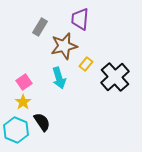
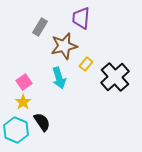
purple trapezoid: moved 1 px right, 1 px up
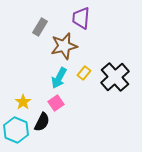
yellow rectangle: moved 2 px left, 9 px down
cyan arrow: rotated 45 degrees clockwise
pink square: moved 32 px right, 21 px down
black semicircle: rotated 60 degrees clockwise
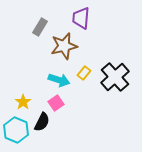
cyan arrow: moved 2 px down; rotated 100 degrees counterclockwise
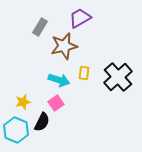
purple trapezoid: moved 1 px left; rotated 55 degrees clockwise
yellow rectangle: rotated 32 degrees counterclockwise
black cross: moved 3 px right
yellow star: rotated 21 degrees clockwise
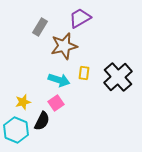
black semicircle: moved 1 px up
